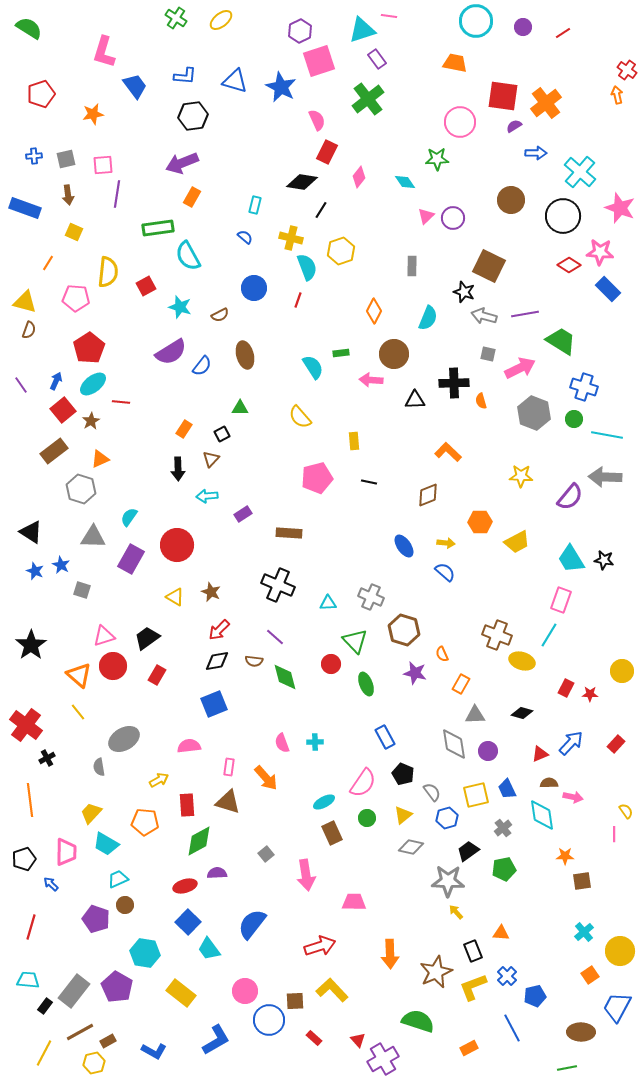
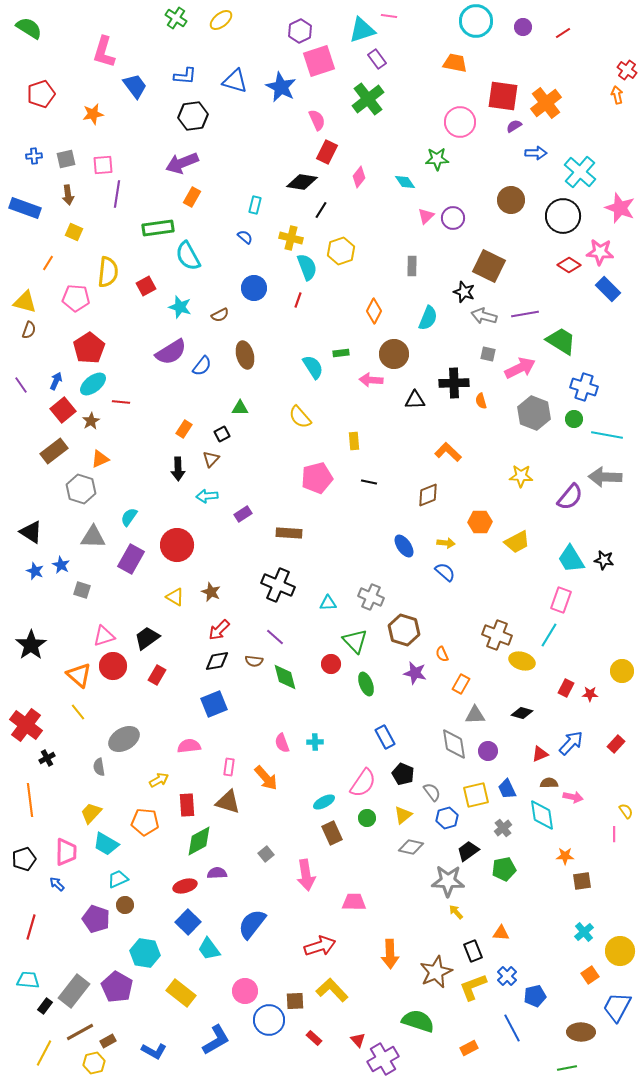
blue arrow at (51, 884): moved 6 px right
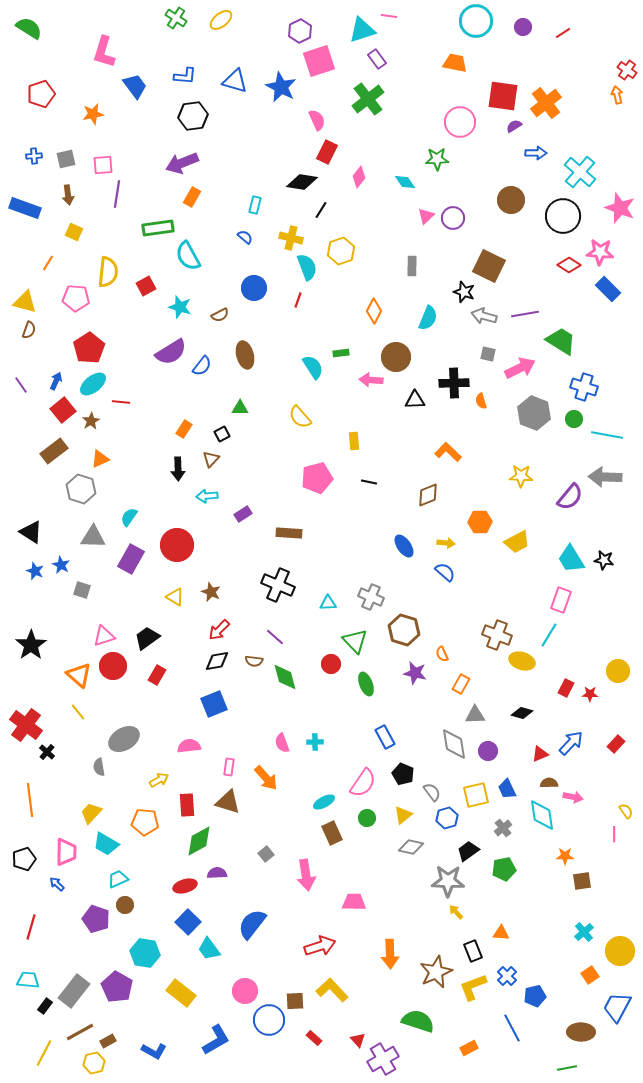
brown circle at (394, 354): moved 2 px right, 3 px down
yellow circle at (622, 671): moved 4 px left
black cross at (47, 758): moved 6 px up; rotated 21 degrees counterclockwise
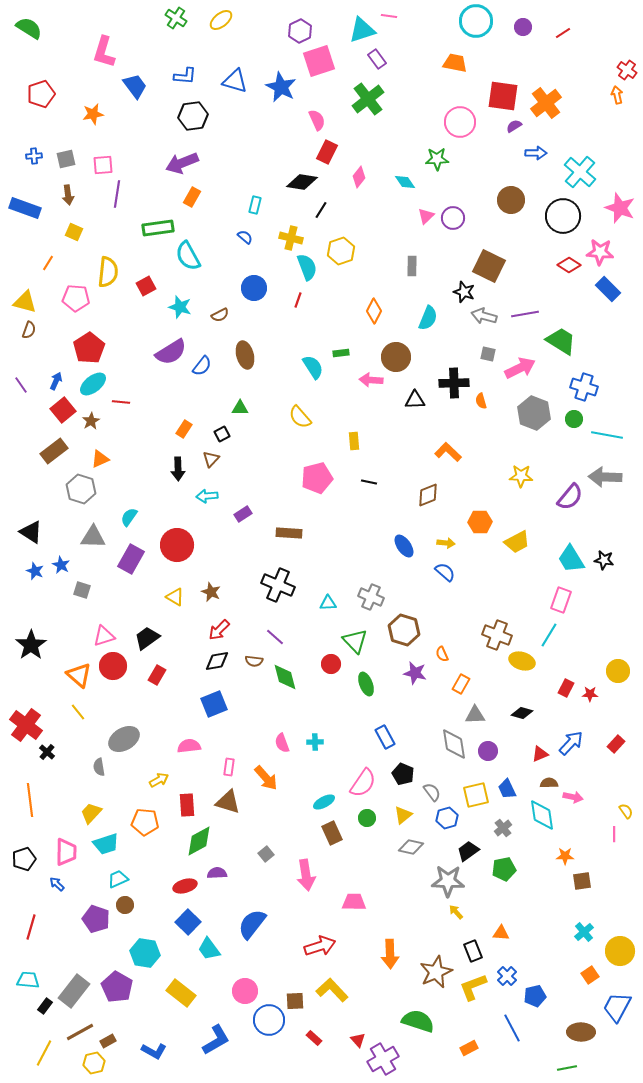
cyan trapezoid at (106, 844): rotated 48 degrees counterclockwise
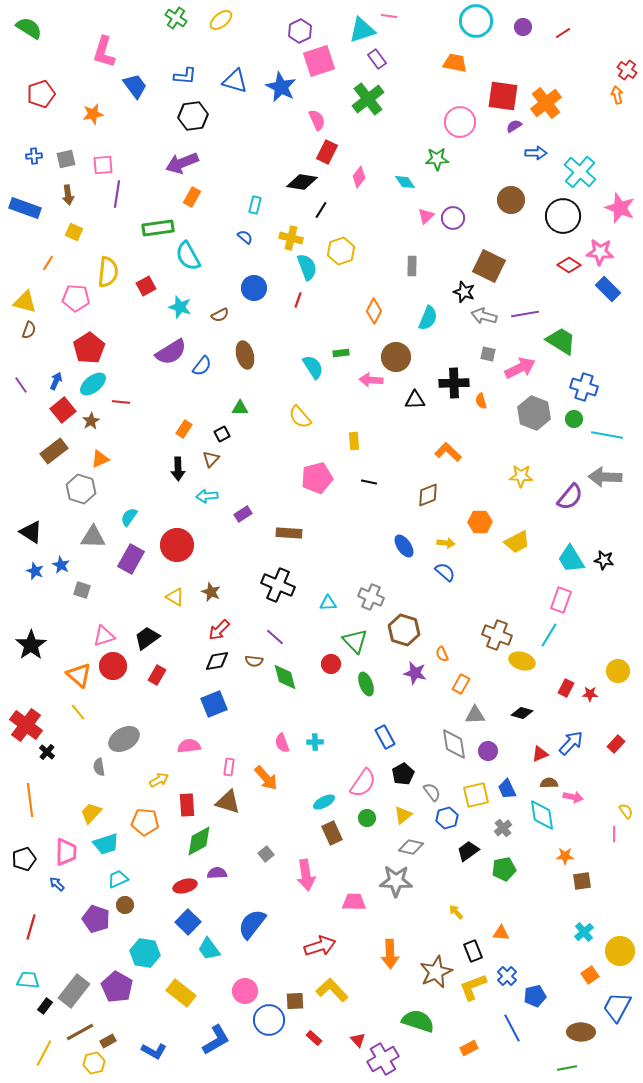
black pentagon at (403, 774): rotated 20 degrees clockwise
gray star at (448, 881): moved 52 px left
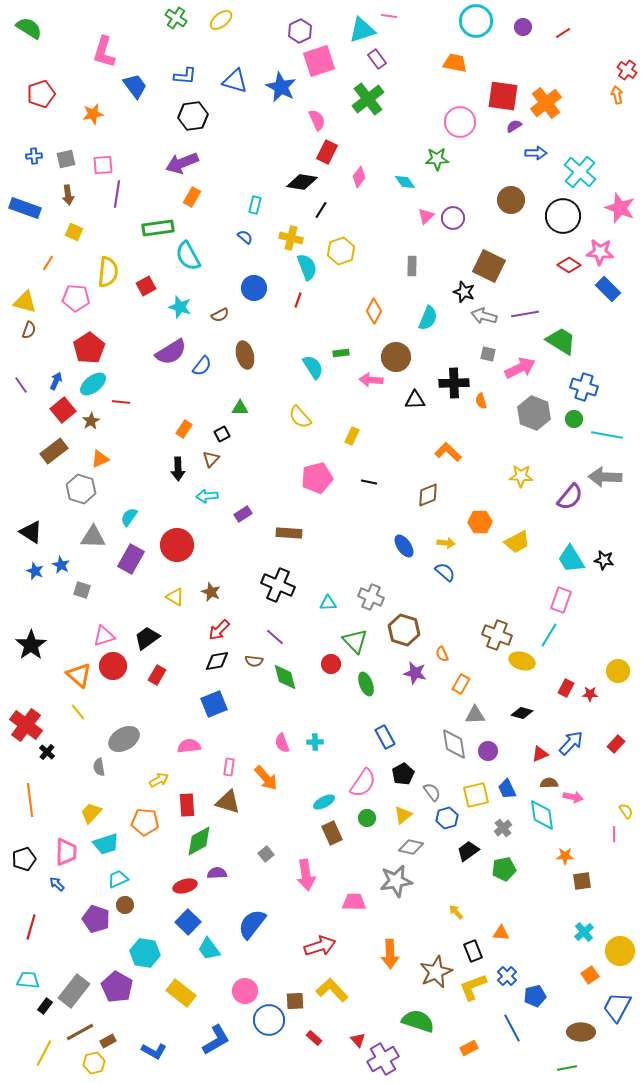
yellow rectangle at (354, 441): moved 2 px left, 5 px up; rotated 30 degrees clockwise
gray star at (396, 881): rotated 12 degrees counterclockwise
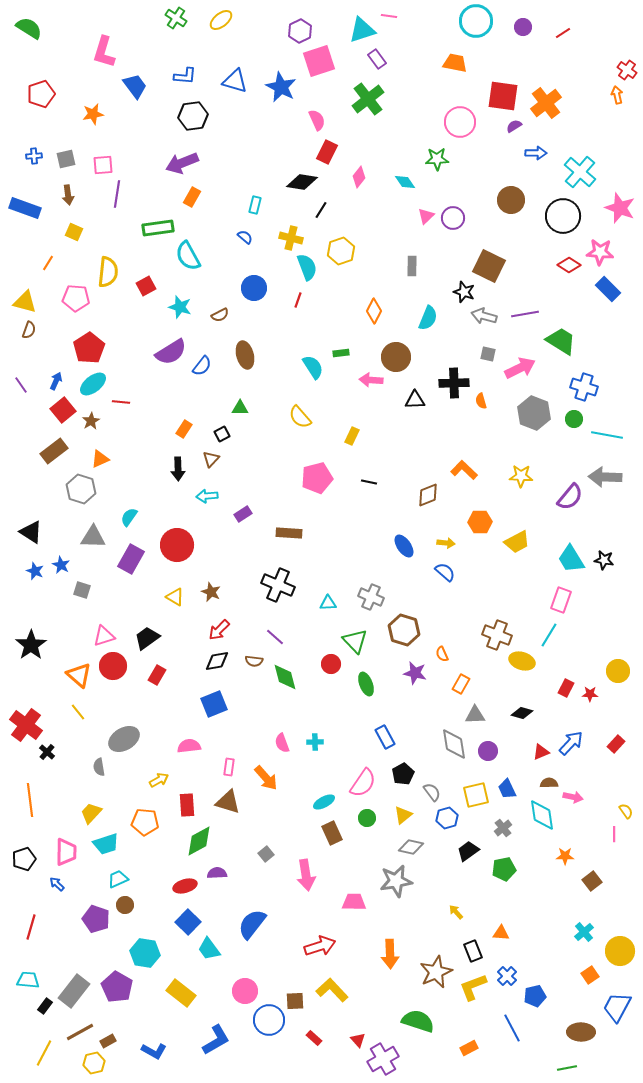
orange L-shape at (448, 452): moved 16 px right, 18 px down
red triangle at (540, 754): moved 1 px right, 2 px up
brown square at (582, 881): moved 10 px right; rotated 30 degrees counterclockwise
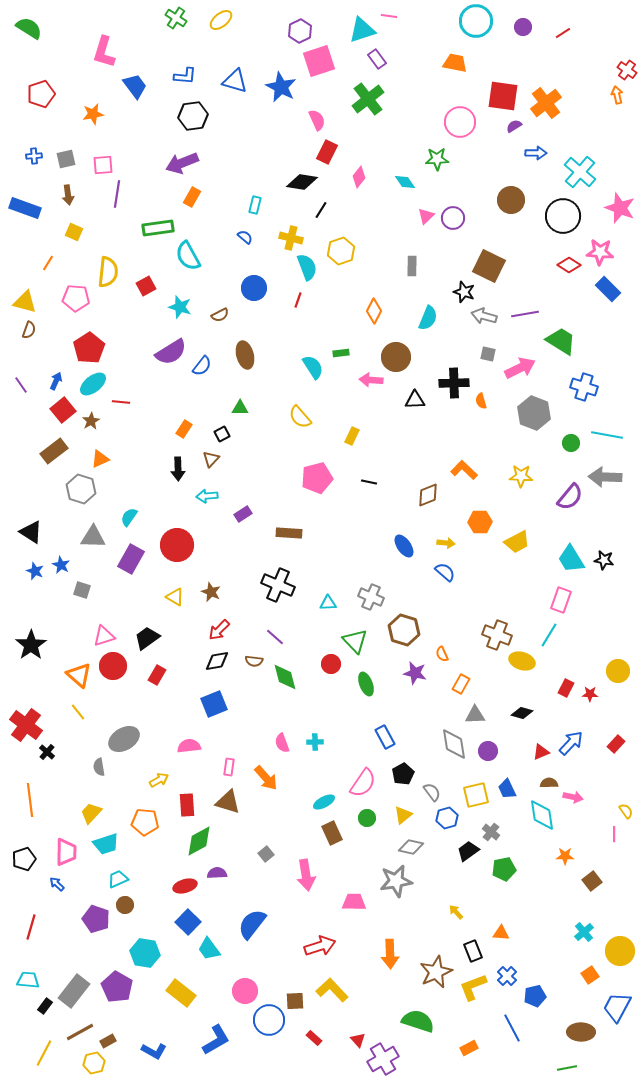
green circle at (574, 419): moved 3 px left, 24 px down
gray cross at (503, 828): moved 12 px left, 4 px down; rotated 12 degrees counterclockwise
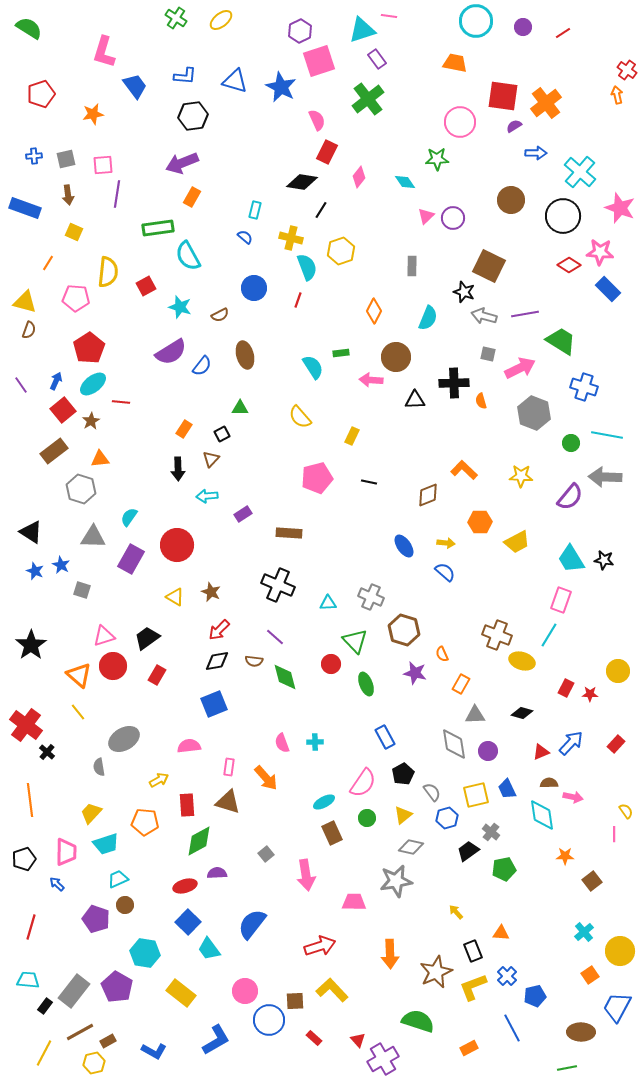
cyan rectangle at (255, 205): moved 5 px down
orange triangle at (100, 459): rotated 18 degrees clockwise
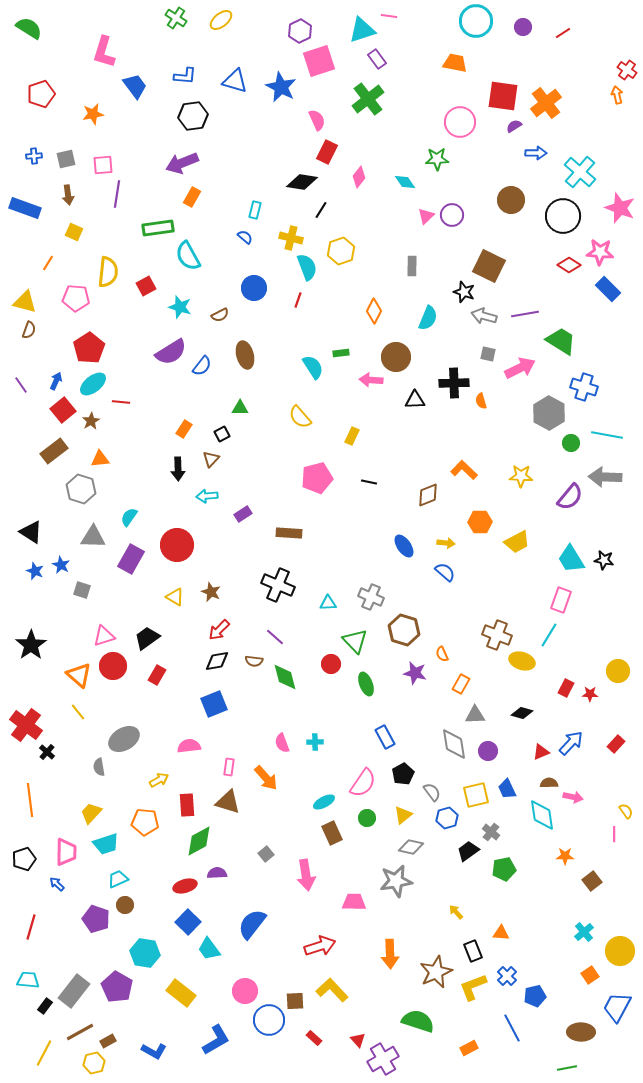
purple circle at (453, 218): moved 1 px left, 3 px up
gray hexagon at (534, 413): moved 15 px right; rotated 8 degrees clockwise
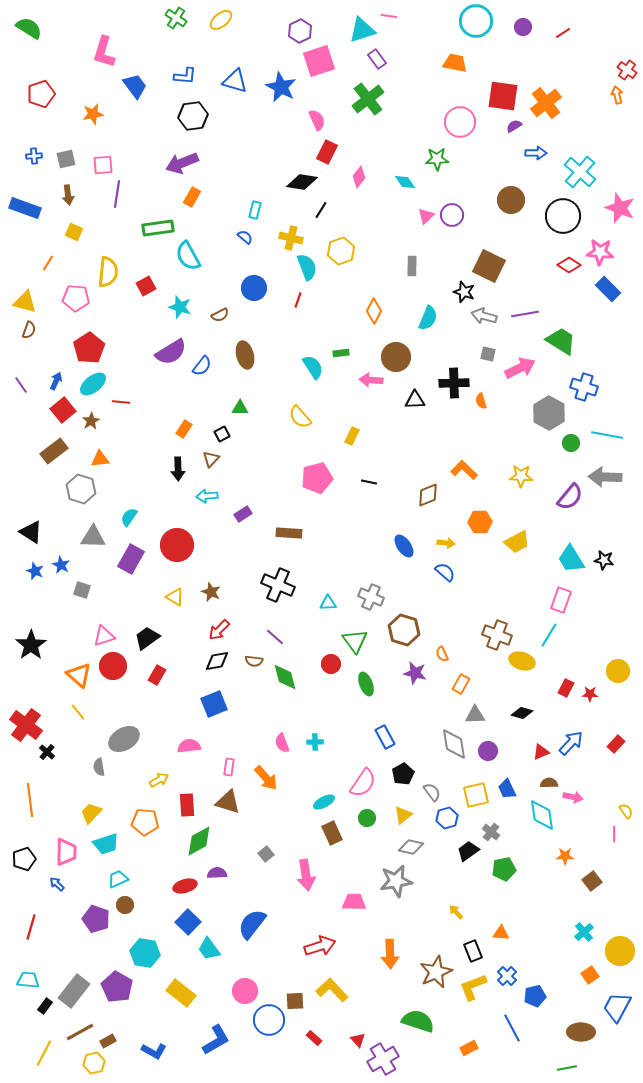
green triangle at (355, 641): rotated 8 degrees clockwise
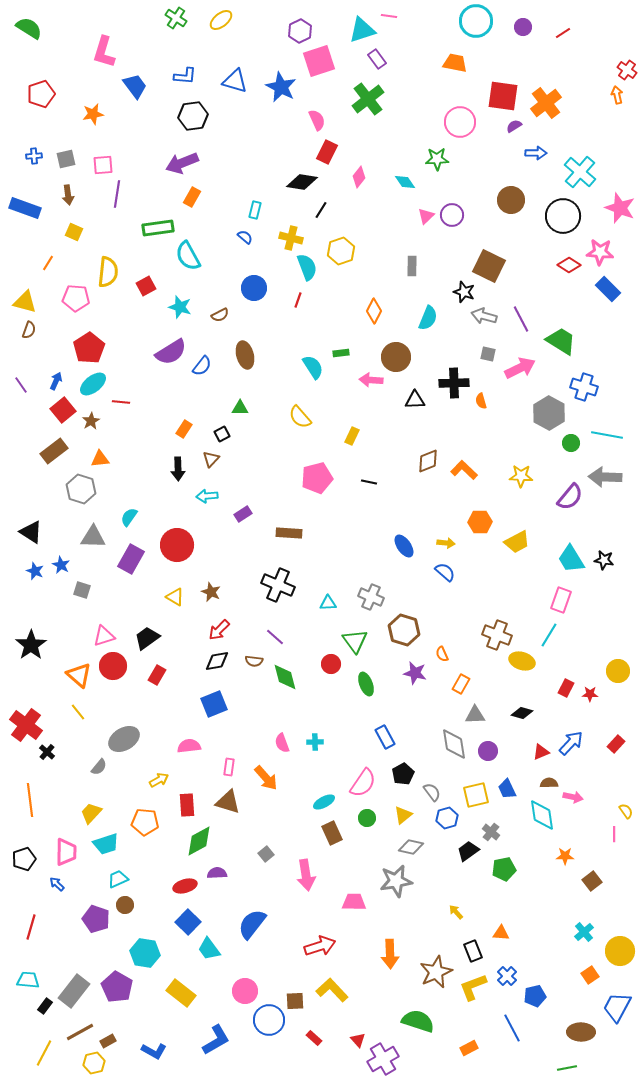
purple line at (525, 314): moved 4 px left, 5 px down; rotated 72 degrees clockwise
brown diamond at (428, 495): moved 34 px up
gray semicircle at (99, 767): rotated 132 degrees counterclockwise
